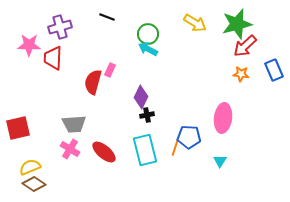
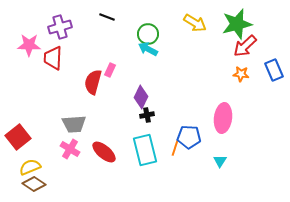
red square: moved 9 px down; rotated 25 degrees counterclockwise
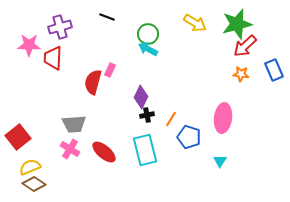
blue pentagon: rotated 15 degrees clockwise
orange line: moved 4 px left, 29 px up; rotated 14 degrees clockwise
